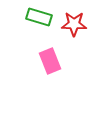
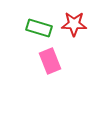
green rectangle: moved 11 px down
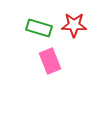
red star: moved 1 px down
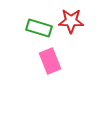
red star: moved 3 px left, 4 px up
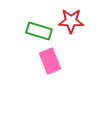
green rectangle: moved 3 px down
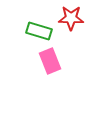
red star: moved 3 px up
